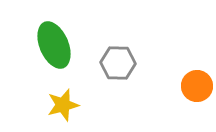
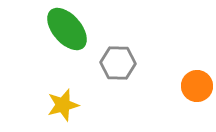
green ellipse: moved 13 px right, 16 px up; rotated 18 degrees counterclockwise
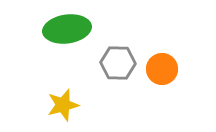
green ellipse: rotated 57 degrees counterclockwise
orange circle: moved 35 px left, 17 px up
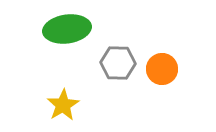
yellow star: rotated 16 degrees counterclockwise
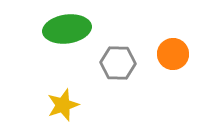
orange circle: moved 11 px right, 15 px up
yellow star: rotated 12 degrees clockwise
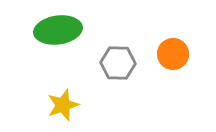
green ellipse: moved 9 px left, 1 px down
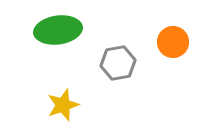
orange circle: moved 12 px up
gray hexagon: rotated 12 degrees counterclockwise
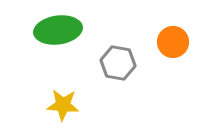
gray hexagon: rotated 20 degrees clockwise
yellow star: rotated 24 degrees clockwise
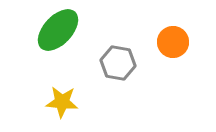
green ellipse: rotated 39 degrees counterclockwise
yellow star: moved 1 px left, 3 px up
